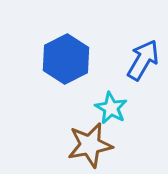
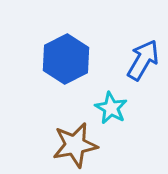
brown star: moved 15 px left
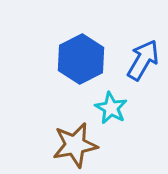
blue hexagon: moved 15 px right
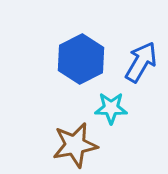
blue arrow: moved 2 px left, 2 px down
cyan star: rotated 28 degrees counterclockwise
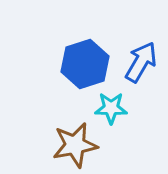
blue hexagon: moved 4 px right, 5 px down; rotated 9 degrees clockwise
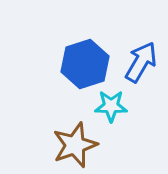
cyan star: moved 2 px up
brown star: rotated 9 degrees counterclockwise
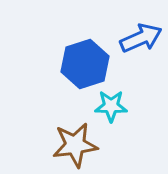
blue arrow: moved 24 px up; rotated 36 degrees clockwise
brown star: rotated 12 degrees clockwise
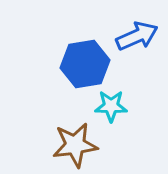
blue arrow: moved 4 px left, 2 px up
blue hexagon: rotated 9 degrees clockwise
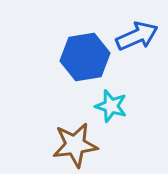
blue hexagon: moved 7 px up
cyan star: rotated 16 degrees clockwise
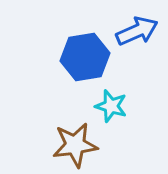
blue arrow: moved 5 px up
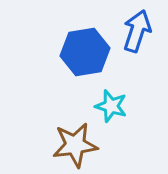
blue arrow: rotated 48 degrees counterclockwise
blue hexagon: moved 5 px up
